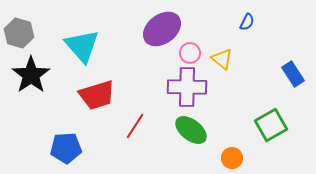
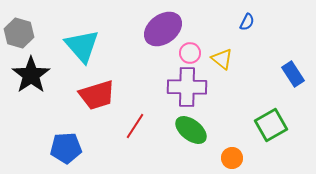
purple ellipse: moved 1 px right
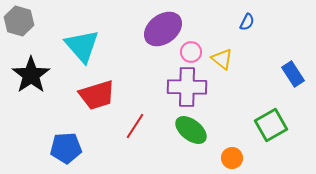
gray hexagon: moved 12 px up
pink circle: moved 1 px right, 1 px up
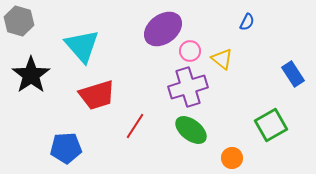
pink circle: moved 1 px left, 1 px up
purple cross: moved 1 px right; rotated 18 degrees counterclockwise
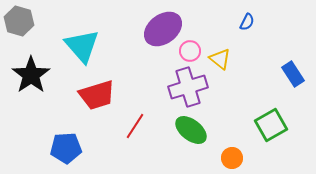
yellow triangle: moved 2 px left
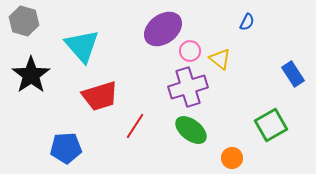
gray hexagon: moved 5 px right
red trapezoid: moved 3 px right, 1 px down
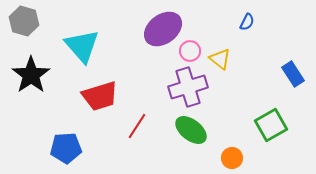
red line: moved 2 px right
